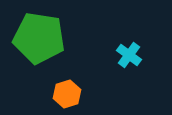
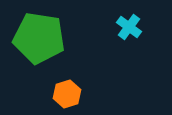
cyan cross: moved 28 px up
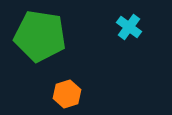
green pentagon: moved 1 px right, 2 px up
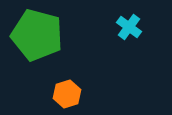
green pentagon: moved 3 px left, 1 px up; rotated 6 degrees clockwise
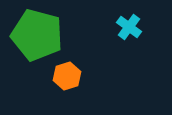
orange hexagon: moved 18 px up
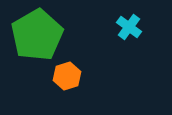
green pentagon: rotated 27 degrees clockwise
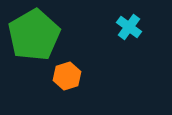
green pentagon: moved 3 px left
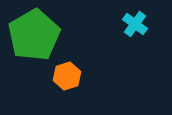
cyan cross: moved 6 px right, 3 px up
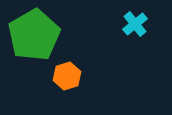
cyan cross: rotated 15 degrees clockwise
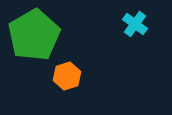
cyan cross: rotated 15 degrees counterclockwise
